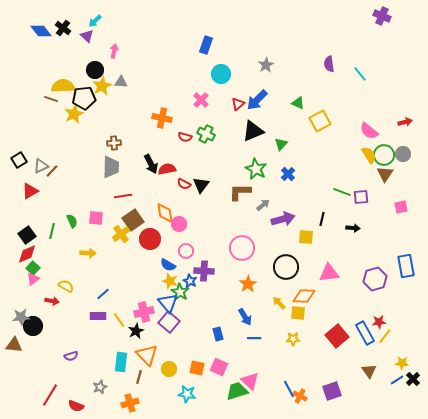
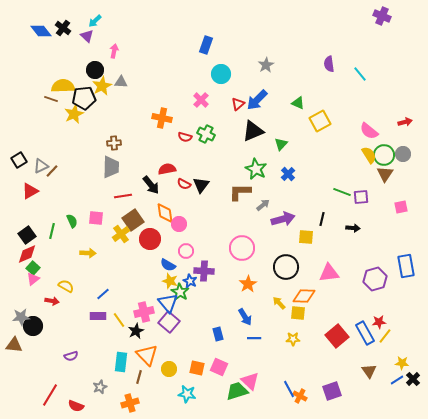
black arrow at (151, 164): moved 21 px down; rotated 12 degrees counterclockwise
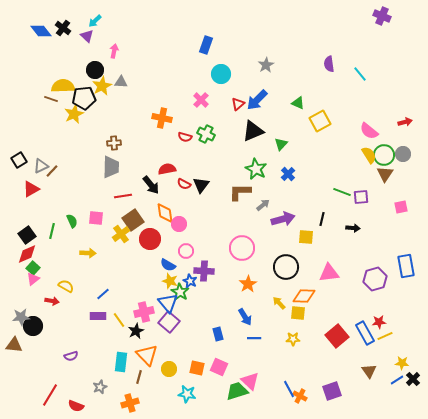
red triangle at (30, 191): moved 1 px right, 2 px up
yellow line at (385, 336): rotated 28 degrees clockwise
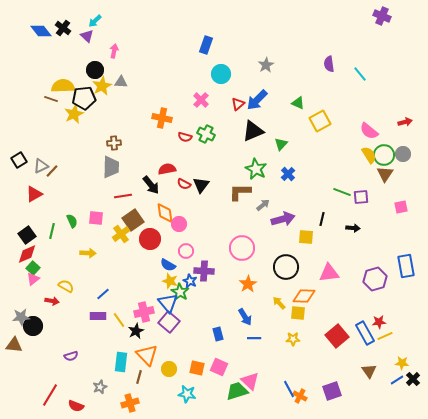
red triangle at (31, 189): moved 3 px right, 5 px down
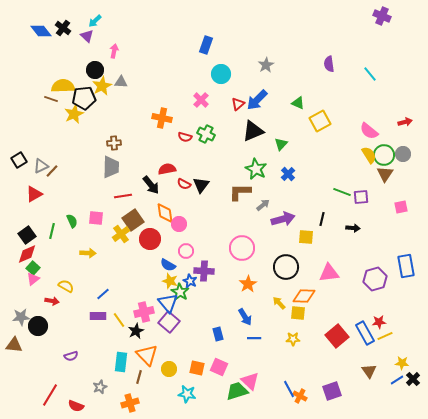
cyan line at (360, 74): moved 10 px right
black circle at (33, 326): moved 5 px right
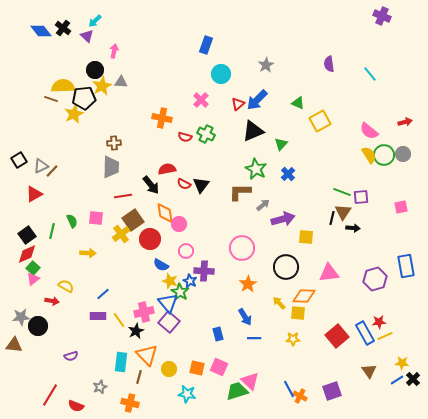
brown triangle at (385, 174): moved 42 px left, 38 px down
black line at (322, 219): moved 10 px right, 1 px up
blue semicircle at (168, 265): moved 7 px left
orange cross at (130, 403): rotated 30 degrees clockwise
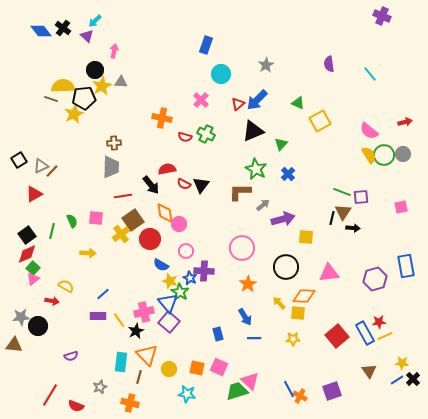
blue star at (190, 281): moved 3 px up
